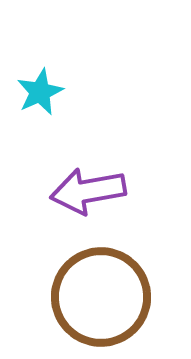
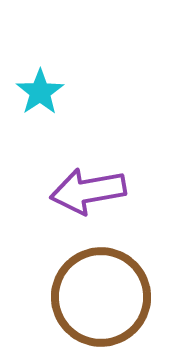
cyan star: rotated 9 degrees counterclockwise
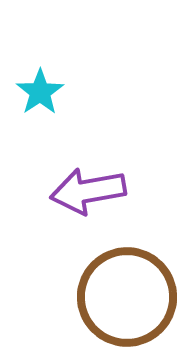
brown circle: moved 26 px right
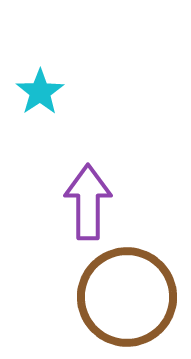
purple arrow: moved 11 px down; rotated 100 degrees clockwise
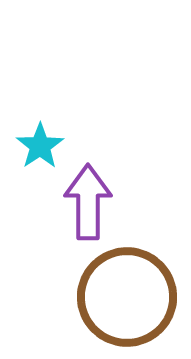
cyan star: moved 54 px down
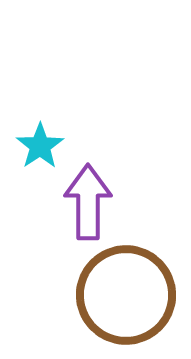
brown circle: moved 1 px left, 2 px up
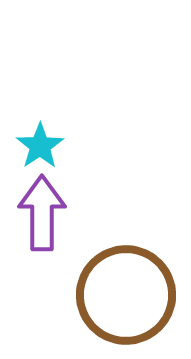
purple arrow: moved 46 px left, 11 px down
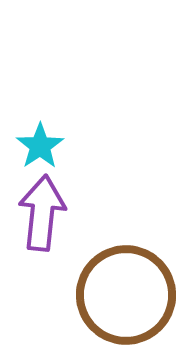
purple arrow: rotated 6 degrees clockwise
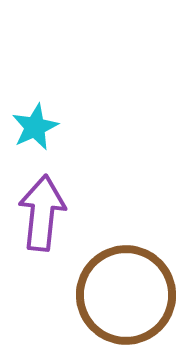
cyan star: moved 5 px left, 19 px up; rotated 9 degrees clockwise
